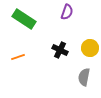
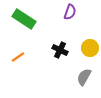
purple semicircle: moved 3 px right
orange line: rotated 16 degrees counterclockwise
gray semicircle: rotated 18 degrees clockwise
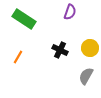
orange line: rotated 24 degrees counterclockwise
gray semicircle: moved 2 px right, 1 px up
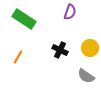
gray semicircle: rotated 84 degrees counterclockwise
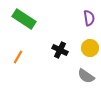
purple semicircle: moved 19 px right, 6 px down; rotated 28 degrees counterclockwise
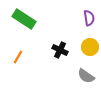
yellow circle: moved 1 px up
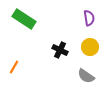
orange line: moved 4 px left, 10 px down
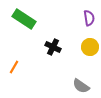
black cross: moved 7 px left, 3 px up
gray semicircle: moved 5 px left, 10 px down
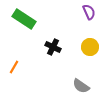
purple semicircle: moved 6 px up; rotated 14 degrees counterclockwise
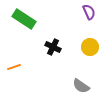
orange line: rotated 40 degrees clockwise
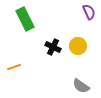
green rectangle: moved 1 px right; rotated 30 degrees clockwise
yellow circle: moved 12 px left, 1 px up
